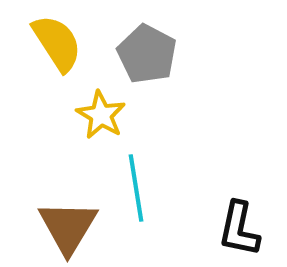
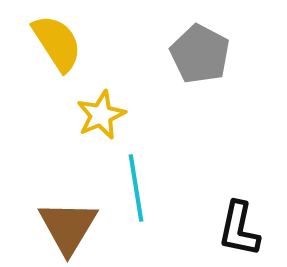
gray pentagon: moved 53 px right
yellow star: rotated 18 degrees clockwise
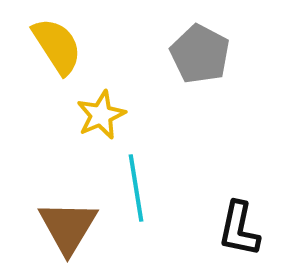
yellow semicircle: moved 3 px down
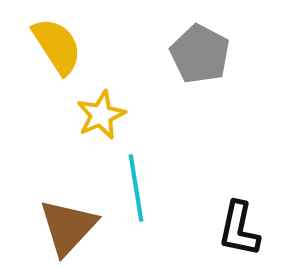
brown triangle: rotated 12 degrees clockwise
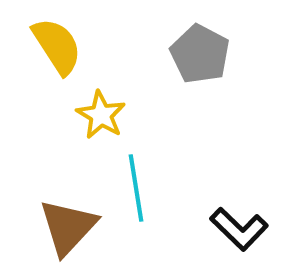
yellow star: rotated 18 degrees counterclockwise
black L-shape: rotated 58 degrees counterclockwise
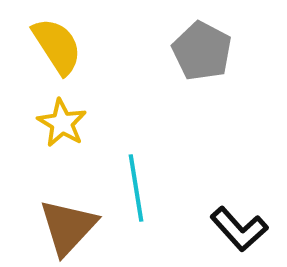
gray pentagon: moved 2 px right, 3 px up
yellow star: moved 39 px left, 8 px down
black L-shape: rotated 4 degrees clockwise
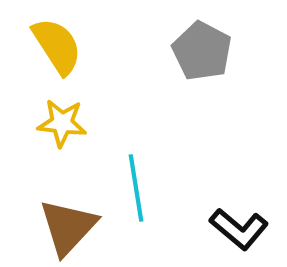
yellow star: rotated 24 degrees counterclockwise
black L-shape: rotated 8 degrees counterclockwise
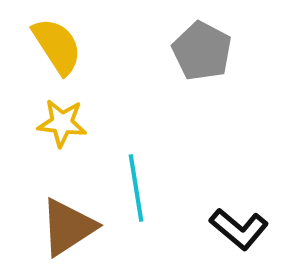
brown triangle: rotated 14 degrees clockwise
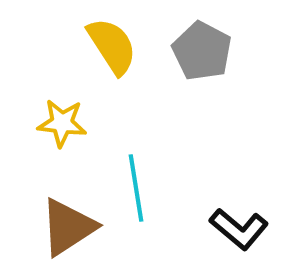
yellow semicircle: moved 55 px right
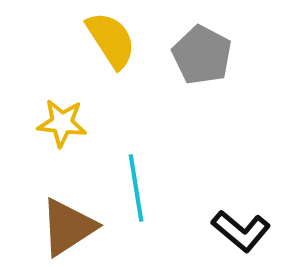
yellow semicircle: moved 1 px left, 6 px up
gray pentagon: moved 4 px down
black L-shape: moved 2 px right, 2 px down
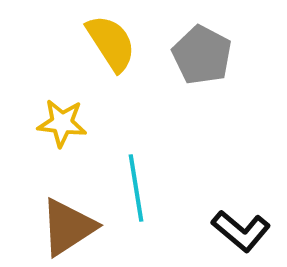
yellow semicircle: moved 3 px down
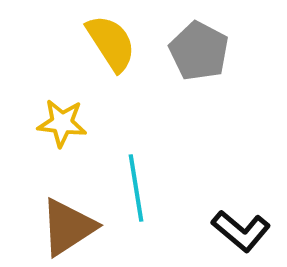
gray pentagon: moved 3 px left, 4 px up
